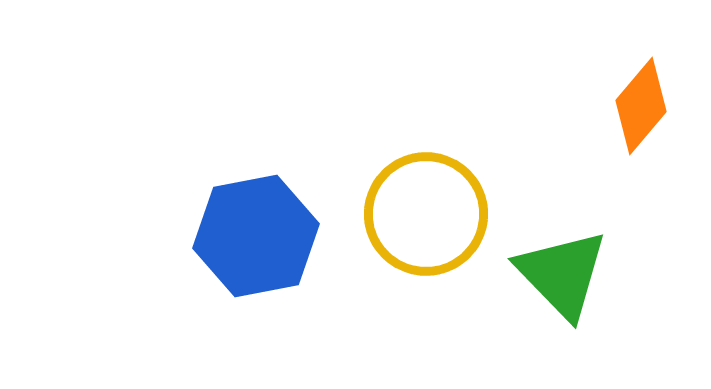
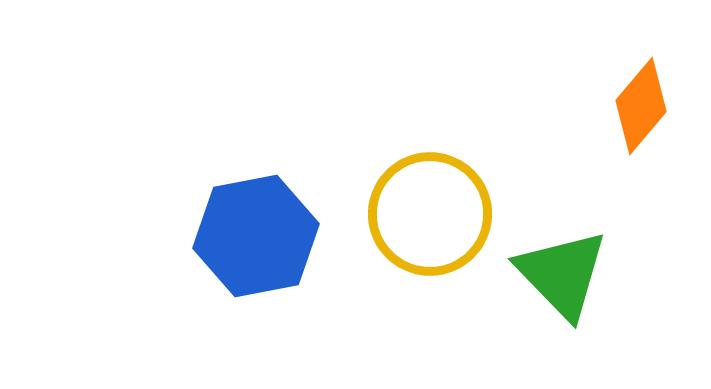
yellow circle: moved 4 px right
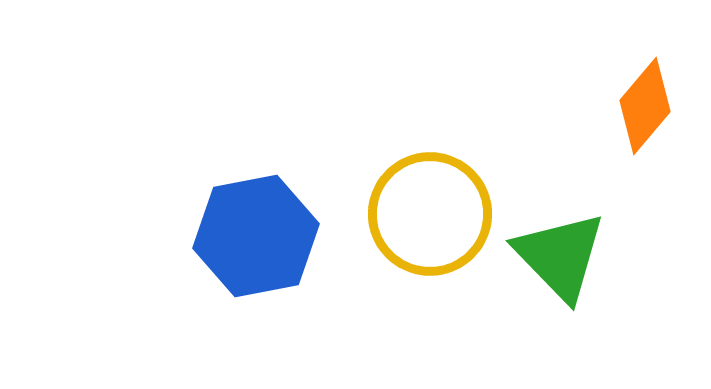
orange diamond: moved 4 px right
green triangle: moved 2 px left, 18 px up
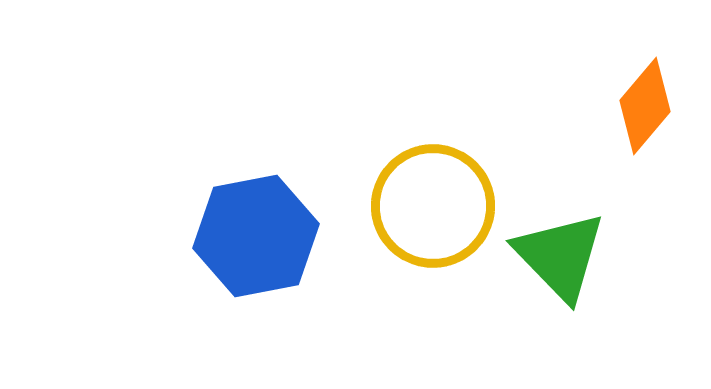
yellow circle: moved 3 px right, 8 px up
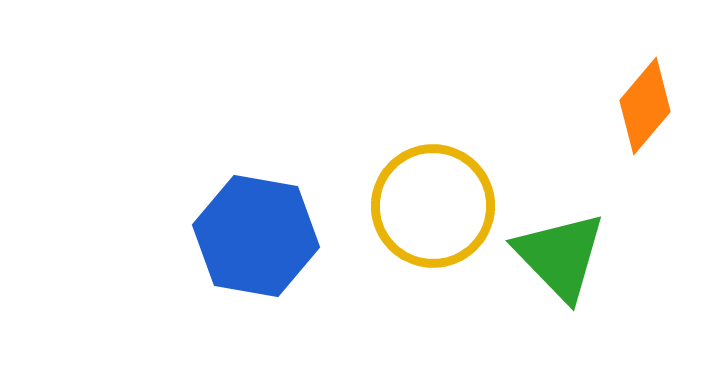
blue hexagon: rotated 21 degrees clockwise
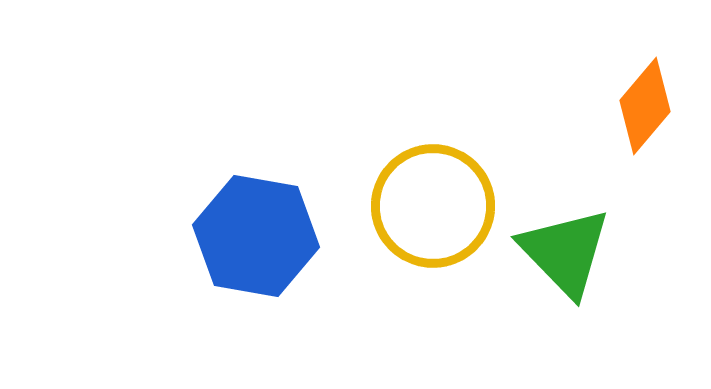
green triangle: moved 5 px right, 4 px up
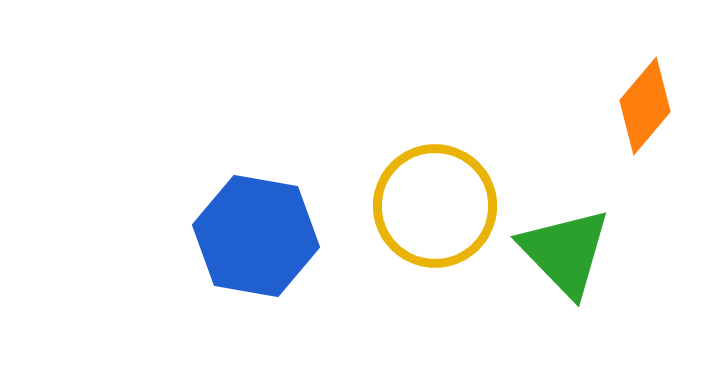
yellow circle: moved 2 px right
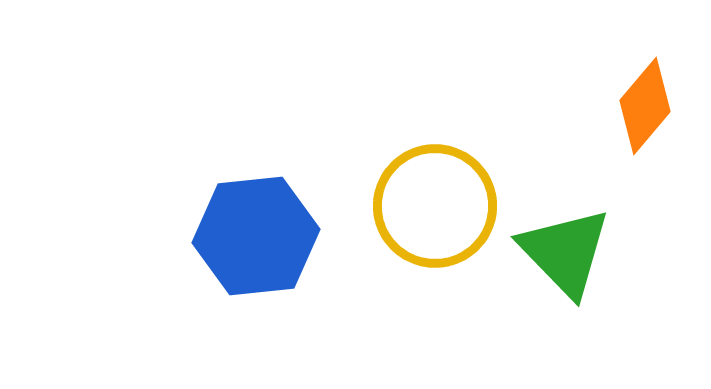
blue hexagon: rotated 16 degrees counterclockwise
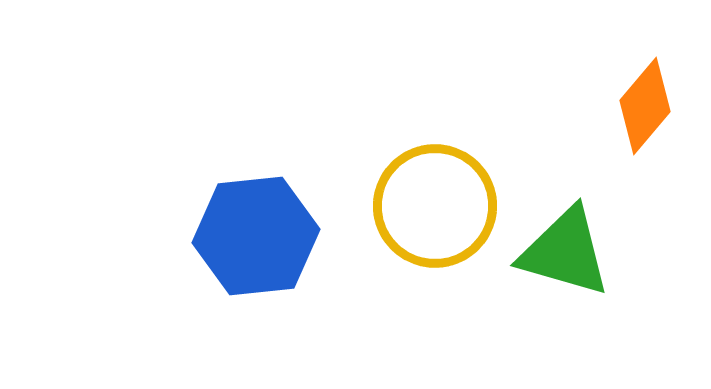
green triangle: rotated 30 degrees counterclockwise
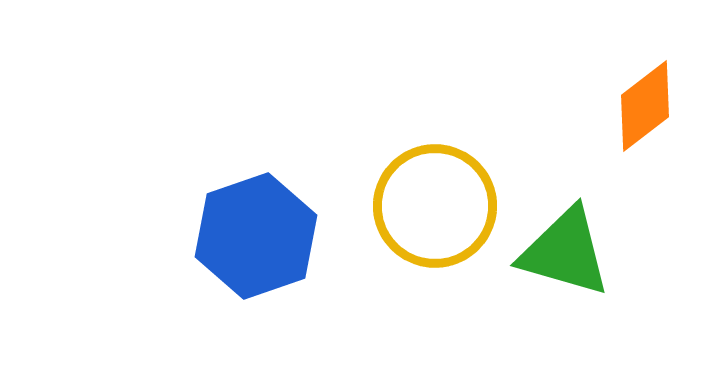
orange diamond: rotated 12 degrees clockwise
blue hexagon: rotated 13 degrees counterclockwise
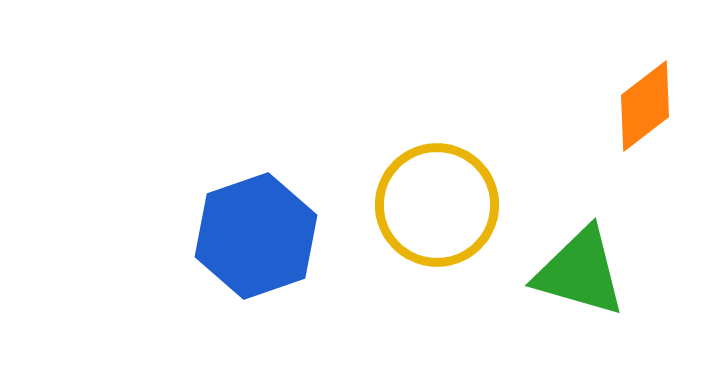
yellow circle: moved 2 px right, 1 px up
green triangle: moved 15 px right, 20 px down
